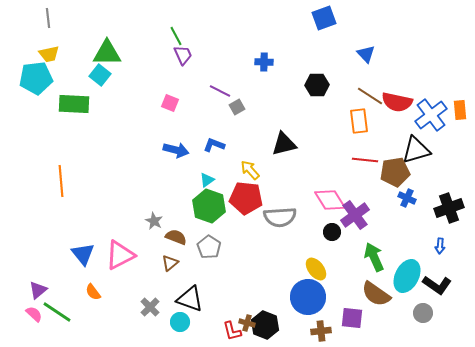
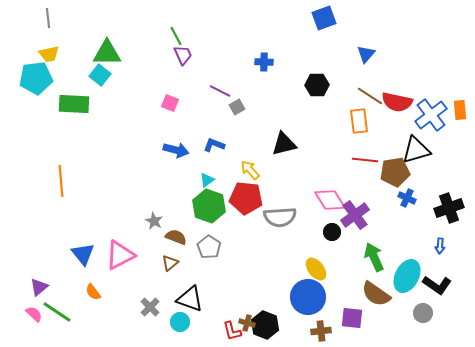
blue triangle at (366, 54): rotated 24 degrees clockwise
purple triangle at (38, 290): moved 1 px right, 3 px up
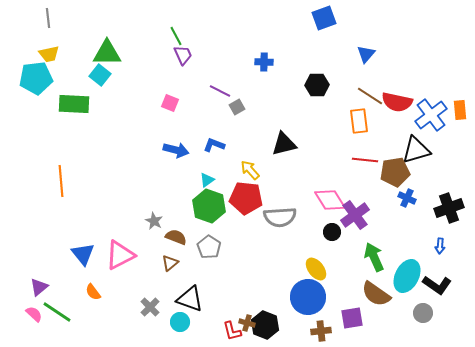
purple square at (352, 318): rotated 15 degrees counterclockwise
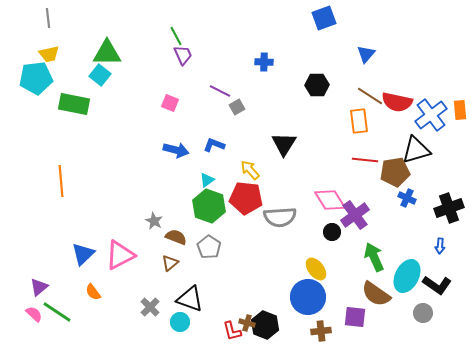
green rectangle at (74, 104): rotated 8 degrees clockwise
black triangle at (284, 144): rotated 44 degrees counterclockwise
blue triangle at (83, 254): rotated 25 degrees clockwise
purple square at (352, 318): moved 3 px right, 1 px up; rotated 15 degrees clockwise
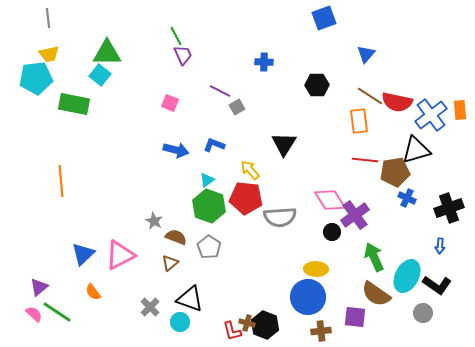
yellow ellipse at (316, 269): rotated 50 degrees counterclockwise
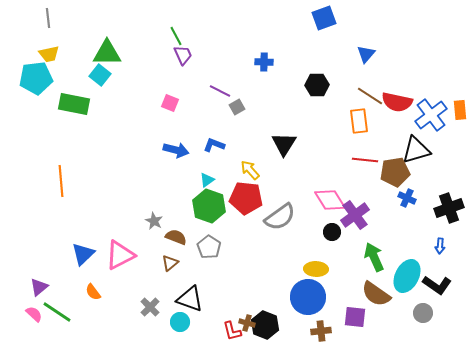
gray semicircle at (280, 217): rotated 32 degrees counterclockwise
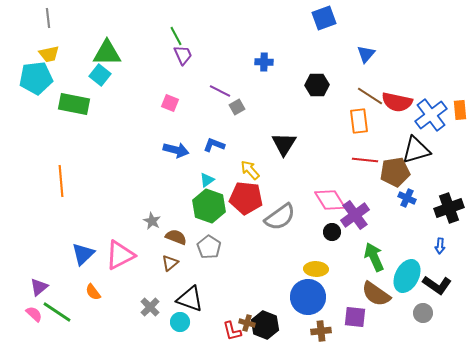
gray star at (154, 221): moved 2 px left
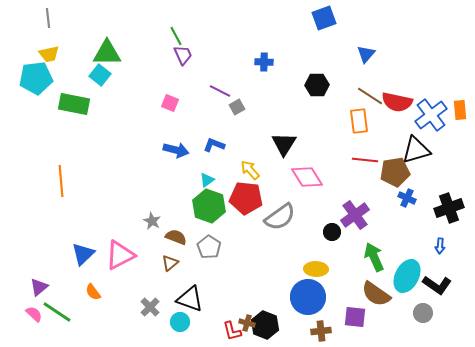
pink diamond at (330, 200): moved 23 px left, 23 px up
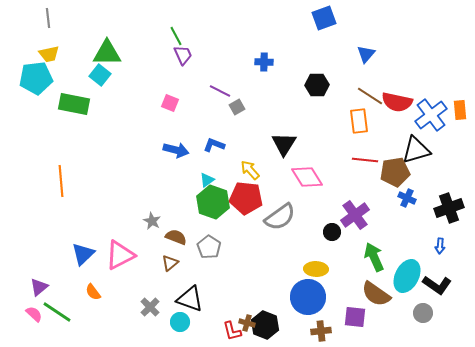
green hexagon at (209, 206): moved 4 px right, 4 px up
